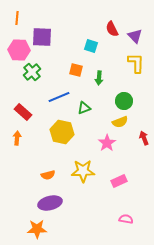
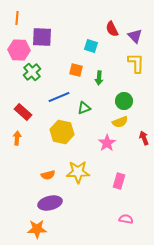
yellow star: moved 5 px left, 1 px down
pink rectangle: rotated 49 degrees counterclockwise
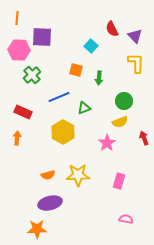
cyan square: rotated 24 degrees clockwise
green cross: moved 3 px down
red rectangle: rotated 18 degrees counterclockwise
yellow hexagon: moved 1 px right; rotated 15 degrees clockwise
yellow star: moved 3 px down
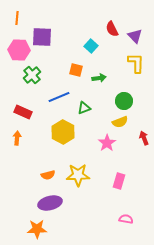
green arrow: rotated 104 degrees counterclockwise
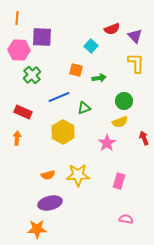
red semicircle: rotated 84 degrees counterclockwise
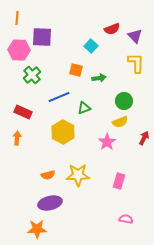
red arrow: rotated 48 degrees clockwise
pink star: moved 1 px up
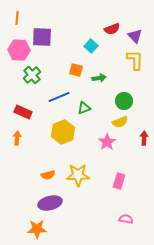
yellow L-shape: moved 1 px left, 3 px up
yellow hexagon: rotated 10 degrees clockwise
red arrow: rotated 24 degrees counterclockwise
